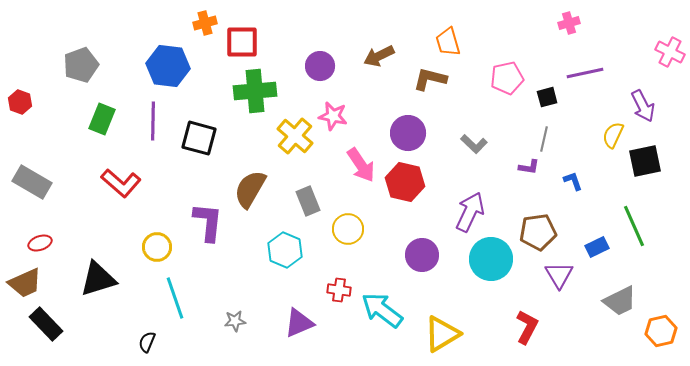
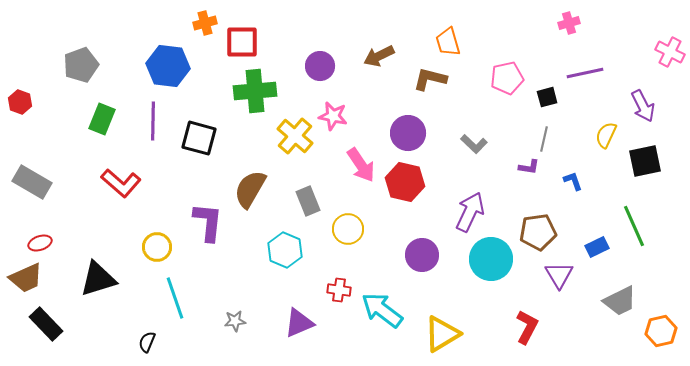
yellow semicircle at (613, 135): moved 7 px left
brown trapezoid at (25, 283): moved 1 px right, 5 px up
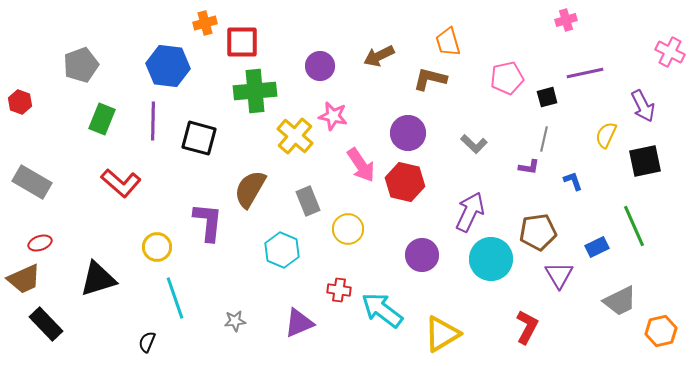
pink cross at (569, 23): moved 3 px left, 3 px up
cyan hexagon at (285, 250): moved 3 px left
brown trapezoid at (26, 278): moved 2 px left, 1 px down
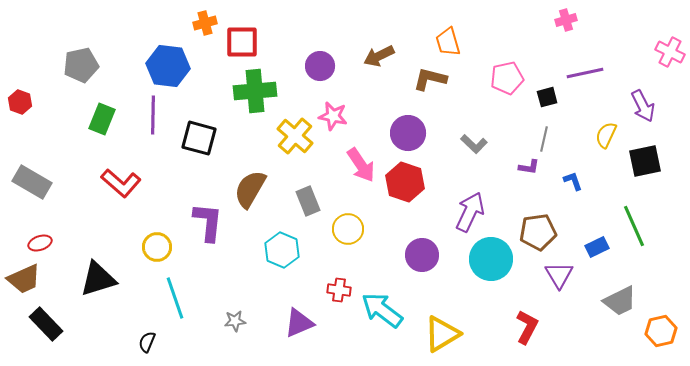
gray pentagon at (81, 65): rotated 8 degrees clockwise
purple line at (153, 121): moved 6 px up
red hexagon at (405, 182): rotated 6 degrees clockwise
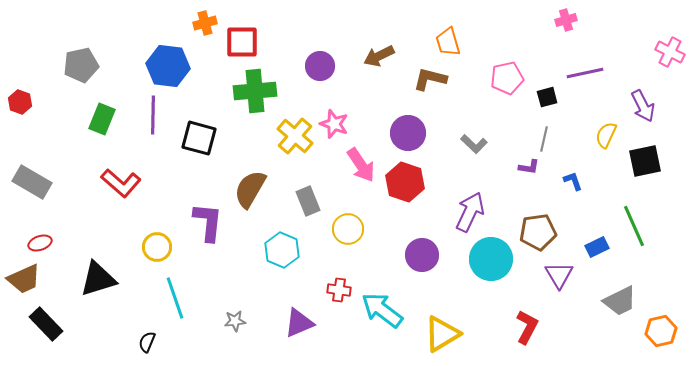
pink star at (333, 116): moved 1 px right, 8 px down; rotated 8 degrees clockwise
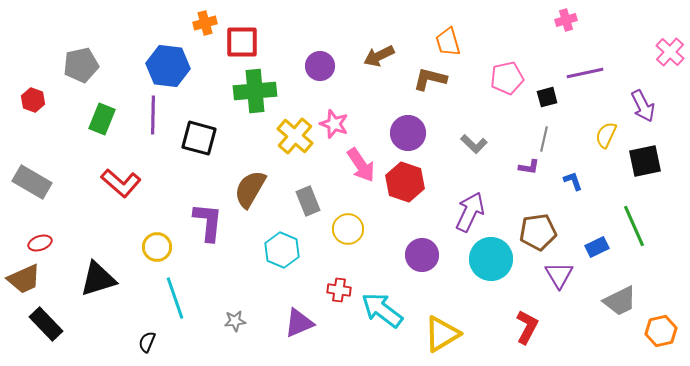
pink cross at (670, 52): rotated 16 degrees clockwise
red hexagon at (20, 102): moved 13 px right, 2 px up
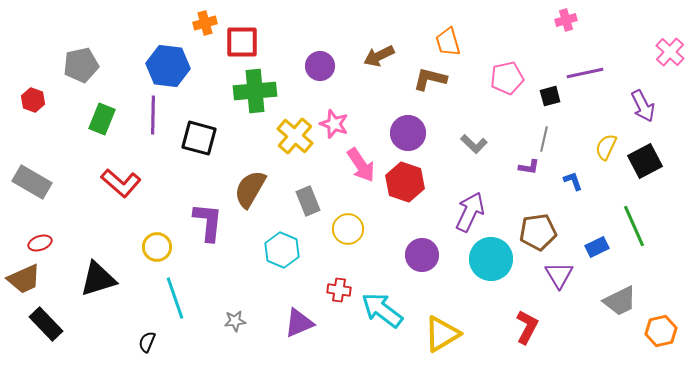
black square at (547, 97): moved 3 px right, 1 px up
yellow semicircle at (606, 135): moved 12 px down
black square at (645, 161): rotated 16 degrees counterclockwise
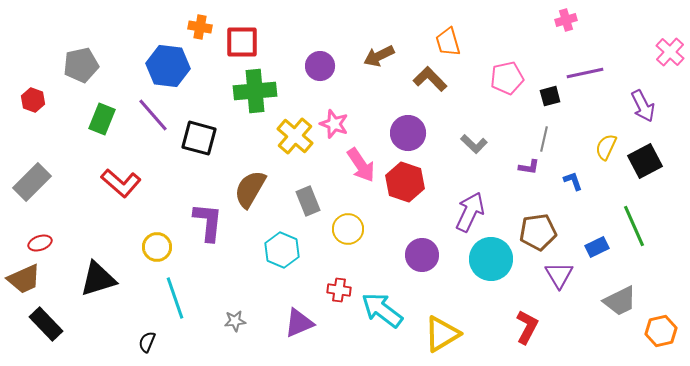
orange cross at (205, 23): moved 5 px left, 4 px down; rotated 25 degrees clockwise
brown L-shape at (430, 79): rotated 32 degrees clockwise
purple line at (153, 115): rotated 42 degrees counterclockwise
gray rectangle at (32, 182): rotated 75 degrees counterclockwise
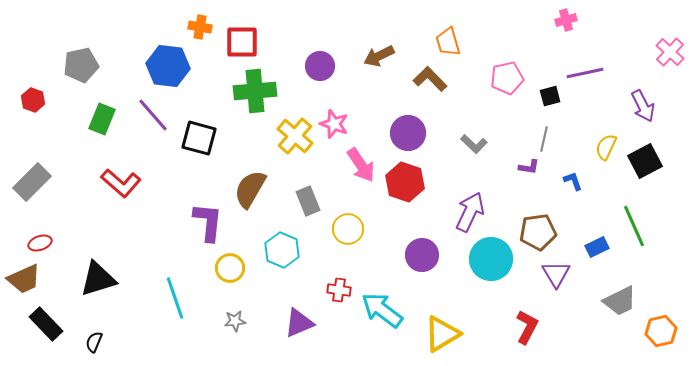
yellow circle at (157, 247): moved 73 px right, 21 px down
purple triangle at (559, 275): moved 3 px left, 1 px up
black semicircle at (147, 342): moved 53 px left
